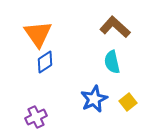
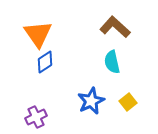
blue star: moved 3 px left, 2 px down
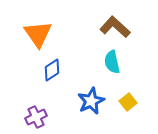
blue diamond: moved 7 px right, 8 px down
